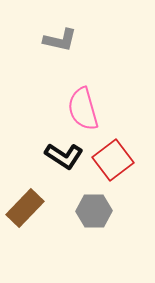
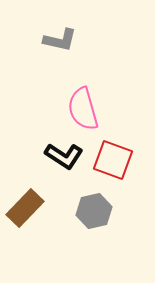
red square: rotated 33 degrees counterclockwise
gray hexagon: rotated 12 degrees counterclockwise
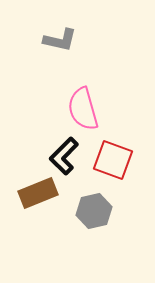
black L-shape: rotated 102 degrees clockwise
brown rectangle: moved 13 px right, 15 px up; rotated 24 degrees clockwise
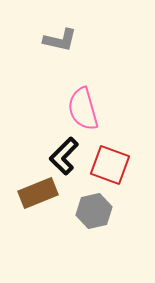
red square: moved 3 px left, 5 px down
